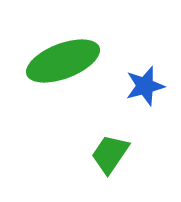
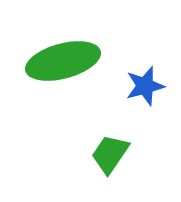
green ellipse: rotated 6 degrees clockwise
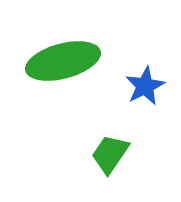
blue star: rotated 12 degrees counterclockwise
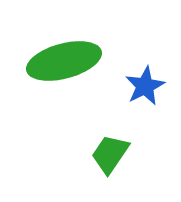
green ellipse: moved 1 px right
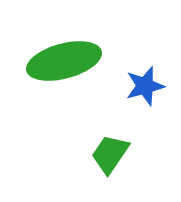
blue star: rotated 12 degrees clockwise
